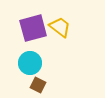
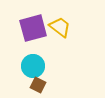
cyan circle: moved 3 px right, 3 px down
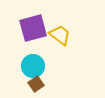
yellow trapezoid: moved 8 px down
brown square: moved 2 px left, 1 px up; rotated 28 degrees clockwise
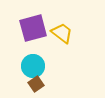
yellow trapezoid: moved 2 px right, 2 px up
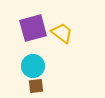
brown square: moved 2 px down; rotated 28 degrees clockwise
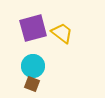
brown square: moved 4 px left, 2 px up; rotated 28 degrees clockwise
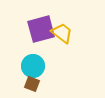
purple square: moved 8 px right, 1 px down
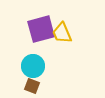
yellow trapezoid: rotated 150 degrees counterclockwise
brown square: moved 2 px down
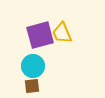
purple square: moved 1 px left, 6 px down
brown square: rotated 28 degrees counterclockwise
